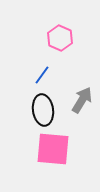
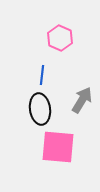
blue line: rotated 30 degrees counterclockwise
black ellipse: moved 3 px left, 1 px up
pink square: moved 5 px right, 2 px up
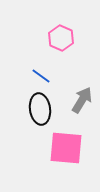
pink hexagon: moved 1 px right
blue line: moved 1 px left, 1 px down; rotated 60 degrees counterclockwise
pink square: moved 8 px right, 1 px down
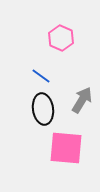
black ellipse: moved 3 px right
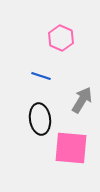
blue line: rotated 18 degrees counterclockwise
black ellipse: moved 3 px left, 10 px down
pink square: moved 5 px right
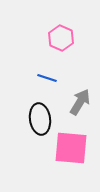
blue line: moved 6 px right, 2 px down
gray arrow: moved 2 px left, 2 px down
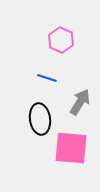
pink hexagon: moved 2 px down
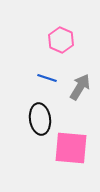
gray arrow: moved 15 px up
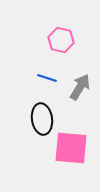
pink hexagon: rotated 10 degrees counterclockwise
black ellipse: moved 2 px right
